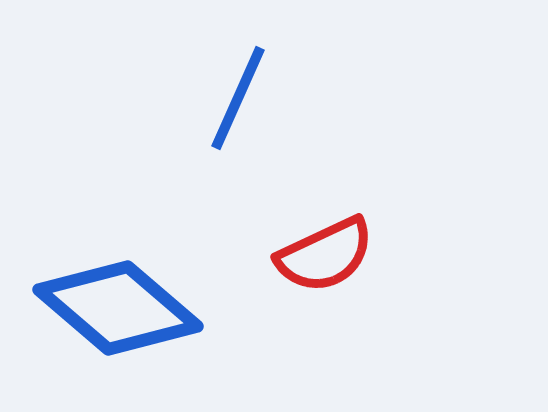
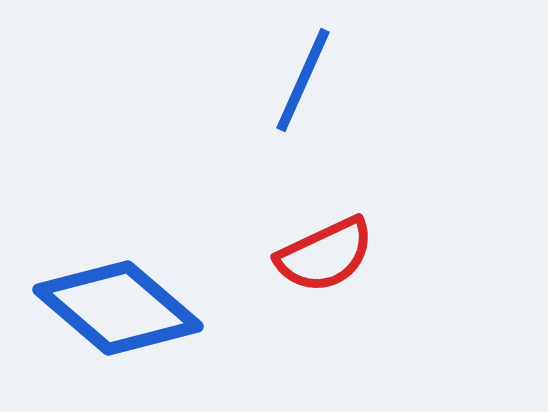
blue line: moved 65 px right, 18 px up
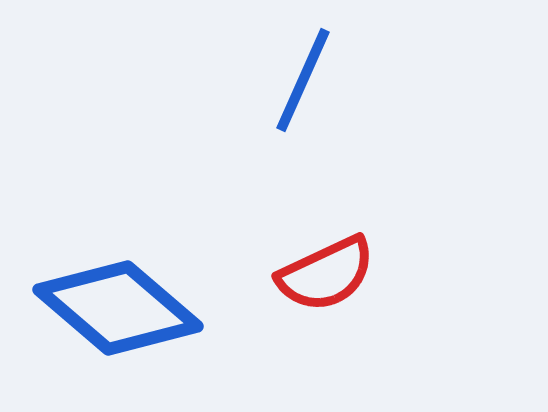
red semicircle: moved 1 px right, 19 px down
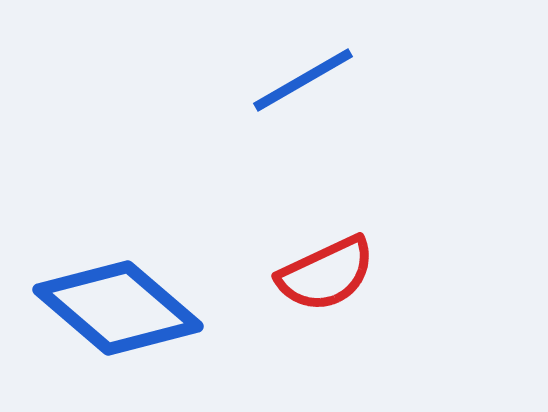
blue line: rotated 36 degrees clockwise
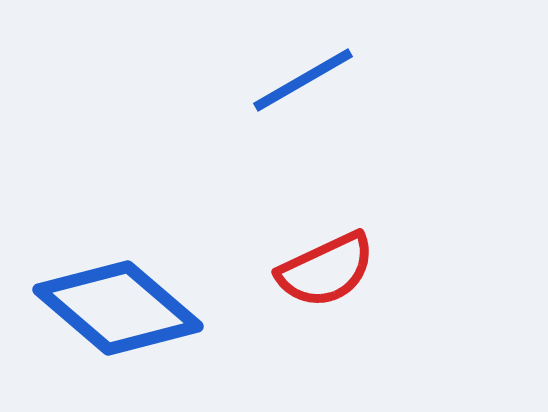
red semicircle: moved 4 px up
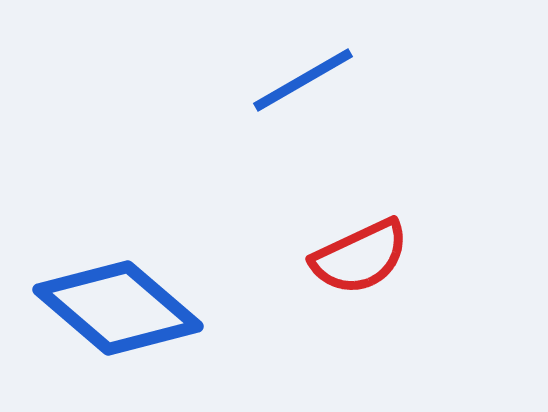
red semicircle: moved 34 px right, 13 px up
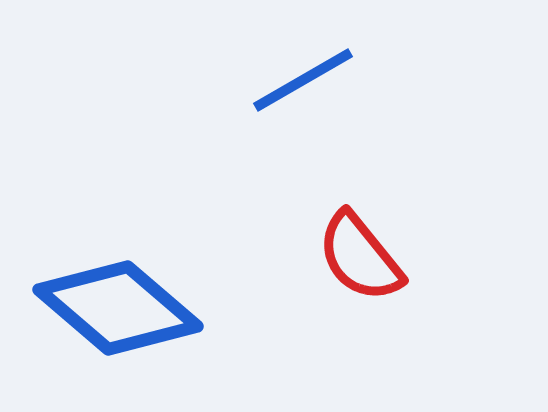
red semicircle: rotated 76 degrees clockwise
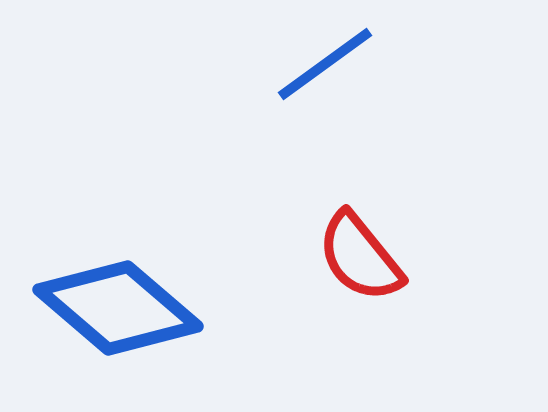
blue line: moved 22 px right, 16 px up; rotated 6 degrees counterclockwise
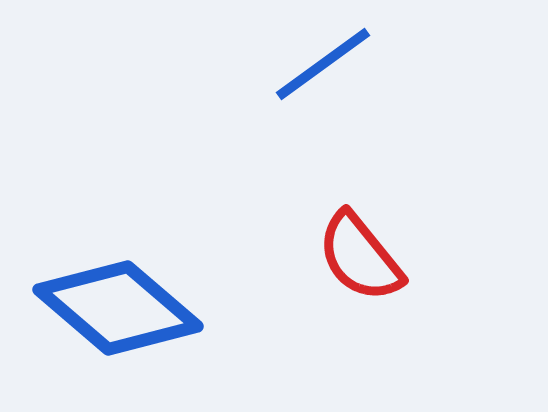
blue line: moved 2 px left
